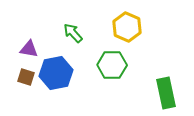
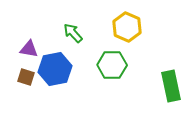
blue hexagon: moved 1 px left, 4 px up
green rectangle: moved 5 px right, 7 px up
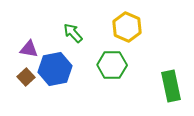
brown square: rotated 30 degrees clockwise
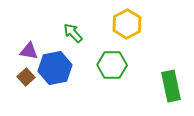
yellow hexagon: moved 3 px up; rotated 8 degrees clockwise
purple triangle: moved 2 px down
blue hexagon: moved 1 px up
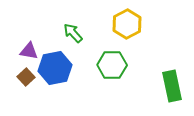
green rectangle: moved 1 px right
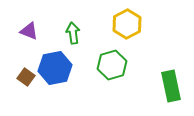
green arrow: rotated 35 degrees clockwise
purple triangle: moved 20 px up; rotated 12 degrees clockwise
green hexagon: rotated 16 degrees counterclockwise
brown square: rotated 12 degrees counterclockwise
green rectangle: moved 1 px left
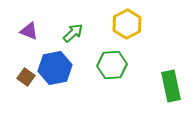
green arrow: rotated 55 degrees clockwise
green hexagon: rotated 12 degrees clockwise
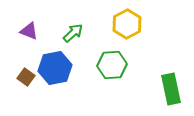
green rectangle: moved 3 px down
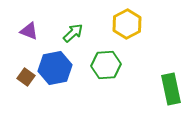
green hexagon: moved 6 px left
